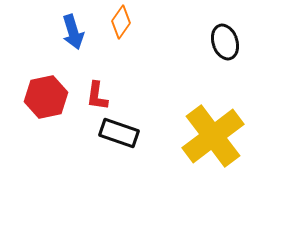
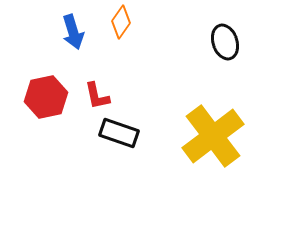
red L-shape: rotated 20 degrees counterclockwise
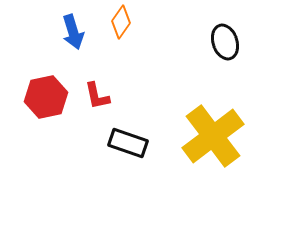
black rectangle: moved 9 px right, 10 px down
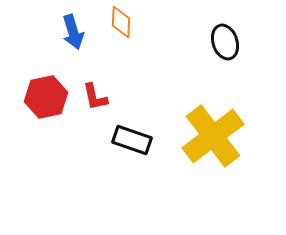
orange diamond: rotated 32 degrees counterclockwise
red L-shape: moved 2 px left, 1 px down
black rectangle: moved 4 px right, 3 px up
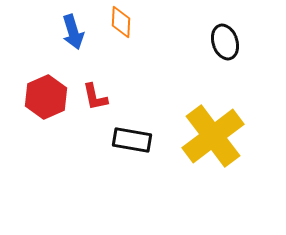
red hexagon: rotated 12 degrees counterclockwise
black rectangle: rotated 9 degrees counterclockwise
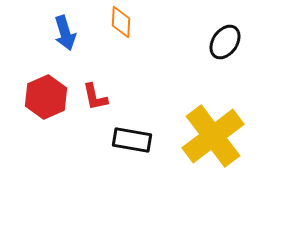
blue arrow: moved 8 px left, 1 px down
black ellipse: rotated 52 degrees clockwise
